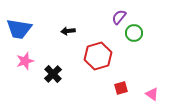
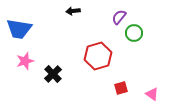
black arrow: moved 5 px right, 20 px up
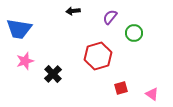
purple semicircle: moved 9 px left
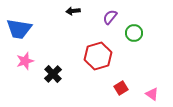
red square: rotated 16 degrees counterclockwise
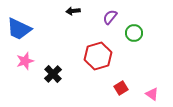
blue trapezoid: rotated 16 degrees clockwise
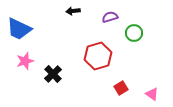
purple semicircle: rotated 35 degrees clockwise
